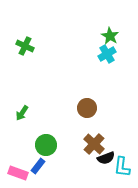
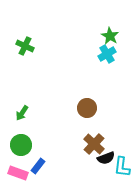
green circle: moved 25 px left
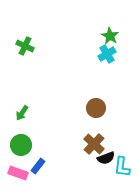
brown circle: moved 9 px right
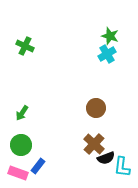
green star: rotated 12 degrees counterclockwise
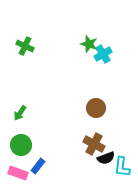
green star: moved 21 px left, 8 px down
cyan cross: moved 4 px left
green arrow: moved 2 px left
brown cross: rotated 15 degrees counterclockwise
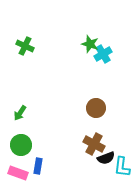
green star: moved 1 px right
blue rectangle: rotated 28 degrees counterclockwise
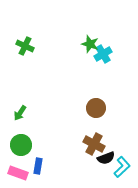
cyan L-shape: rotated 140 degrees counterclockwise
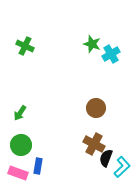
green star: moved 2 px right
cyan cross: moved 8 px right
black semicircle: rotated 132 degrees clockwise
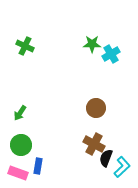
green star: rotated 18 degrees counterclockwise
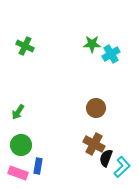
green arrow: moved 2 px left, 1 px up
